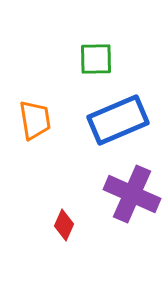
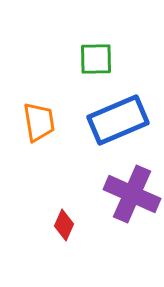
orange trapezoid: moved 4 px right, 2 px down
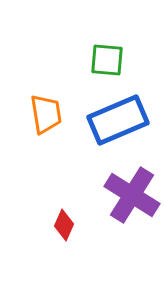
green square: moved 11 px right, 1 px down; rotated 6 degrees clockwise
orange trapezoid: moved 7 px right, 8 px up
purple cross: moved 1 px down; rotated 8 degrees clockwise
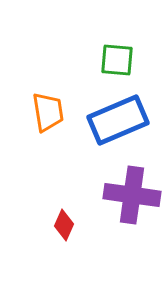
green square: moved 10 px right
orange trapezoid: moved 2 px right, 2 px up
purple cross: rotated 24 degrees counterclockwise
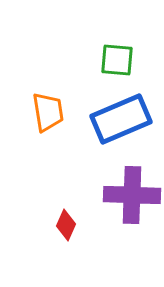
blue rectangle: moved 3 px right, 1 px up
purple cross: rotated 6 degrees counterclockwise
red diamond: moved 2 px right
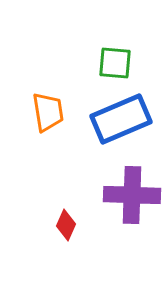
green square: moved 2 px left, 3 px down
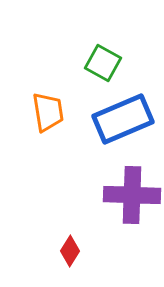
green square: moved 12 px left; rotated 24 degrees clockwise
blue rectangle: moved 2 px right
red diamond: moved 4 px right, 26 px down; rotated 8 degrees clockwise
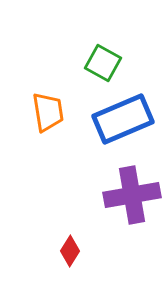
purple cross: rotated 12 degrees counterclockwise
